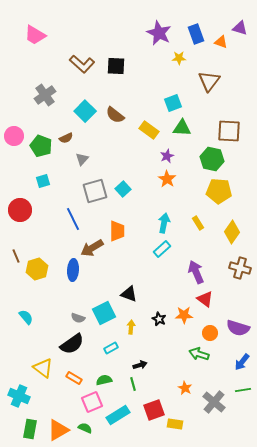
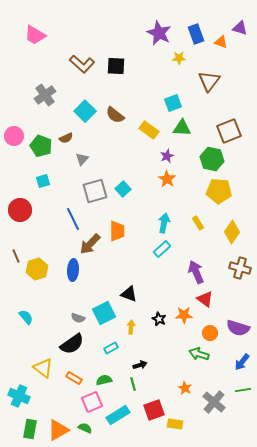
brown square at (229, 131): rotated 25 degrees counterclockwise
brown arrow at (92, 248): moved 2 px left, 4 px up; rotated 15 degrees counterclockwise
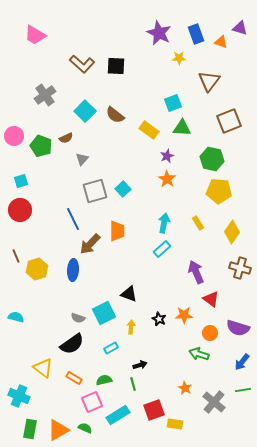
brown square at (229, 131): moved 10 px up
cyan square at (43, 181): moved 22 px left
red triangle at (205, 299): moved 6 px right
cyan semicircle at (26, 317): moved 10 px left; rotated 35 degrees counterclockwise
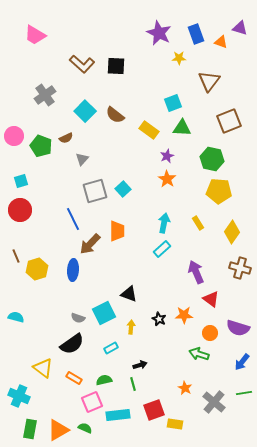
green line at (243, 390): moved 1 px right, 3 px down
cyan rectangle at (118, 415): rotated 25 degrees clockwise
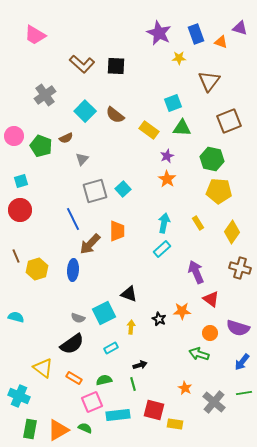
orange star at (184, 315): moved 2 px left, 4 px up
red square at (154, 410): rotated 35 degrees clockwise
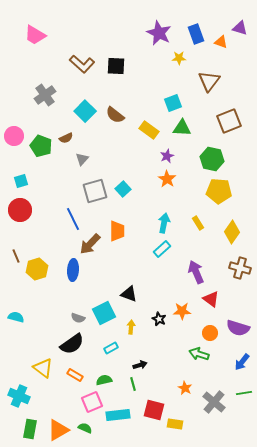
orange rectangle at (74, 378): moved 1 px right, 3 px up
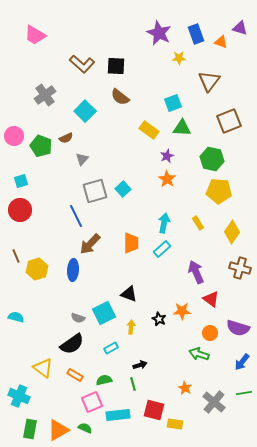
brown semicircle at (115, 115): moved 5 px right, 18 px up
blue line at (73, 219): moved 3 px right, 3 px up
orange trapezoid at (117, 231): moved 14 px right, 12 px down
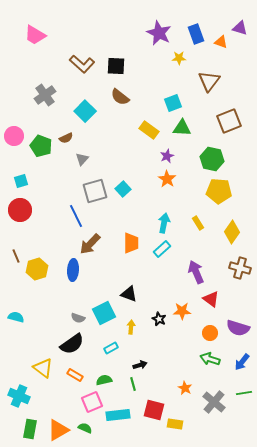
green arrow at (199, 354): moved 11 px right, 5 px down
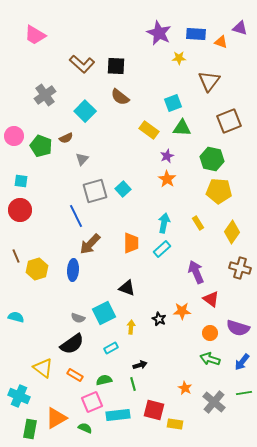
blue rectangle at (196, 34): rotated 66 degrees counterclockwise
cyan square at (21, 181): rotated 24 degrees clockwise
black triangle at (129, 294): moved 2 px left, 6 px up
orange triangle at (58, 430): moved 2 px left, 12 px up
